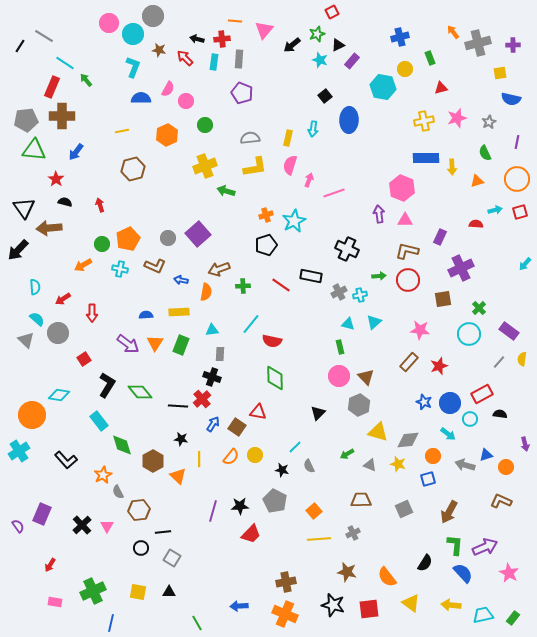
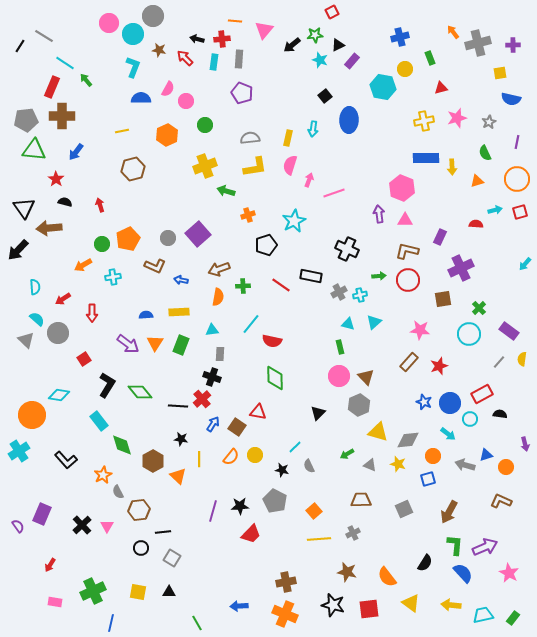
green star at (317, 34): moved 2 px left, 1 px down; rotated 14 degrees clockwise
orange cross at (266, 215): moved 18 px left
cyan cross at (120, 269): moved 7 px left, 8 px down; rotated 21 degrees counterclockwise
orange semicircle at (206, 292): moved 12 px right, 5 px down
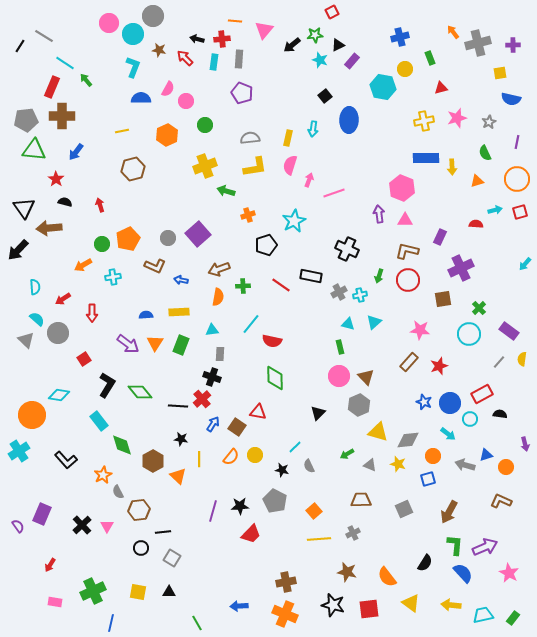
green arrow at (379, 276): rotated 112 degrees clockwise
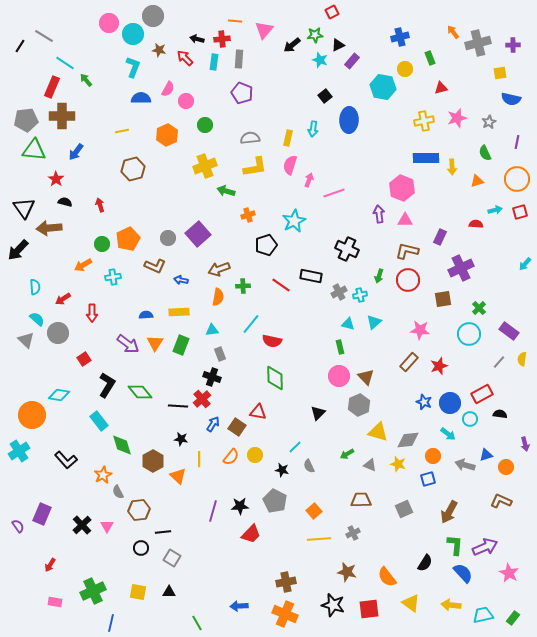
gray rectangle at (220, 354): rotated 24 degrees counterclockwise
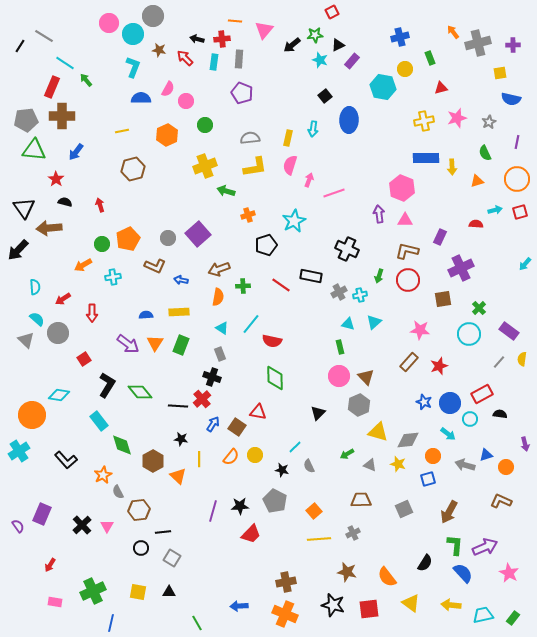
cyan triangle at (212, 330): moved 10 px right, 2 px up; rotated 40 degrees clockwise
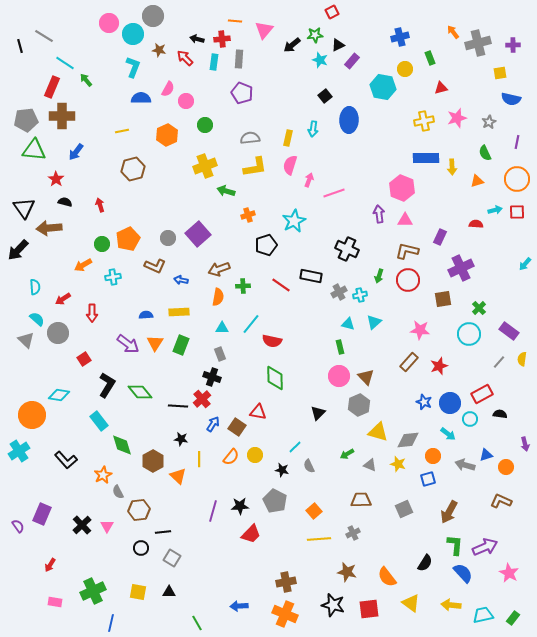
black line at (20, 46): rotated 48 degrees counterclockwise
red square at (520, 212): moved 3 px left; rotated 14 degrees clockwise
cyan triangle at (222, 328): rotated 32 degrees counterclockwise
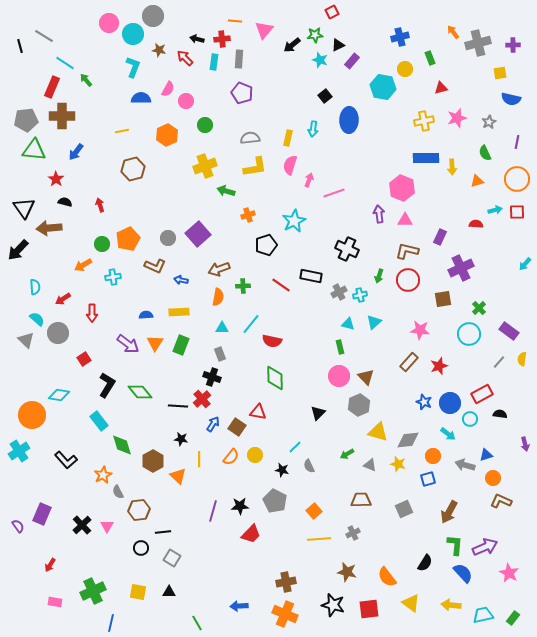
orange circle at (506, 467): moved 13 px left, 11 px down
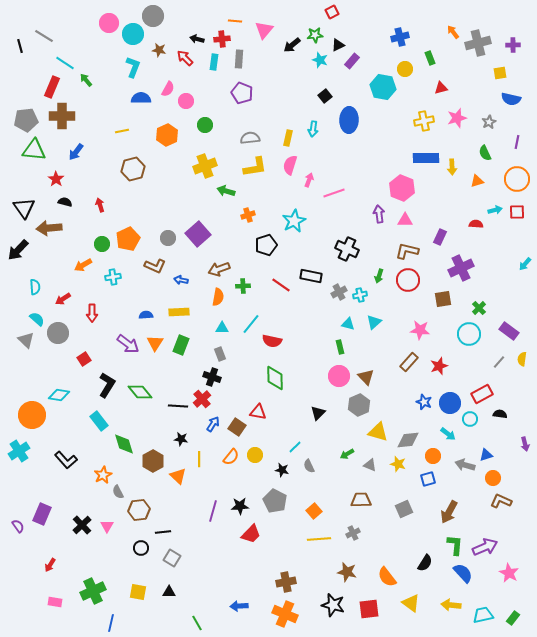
green diamond at (122, 445): moved 2 px right, 1 px up
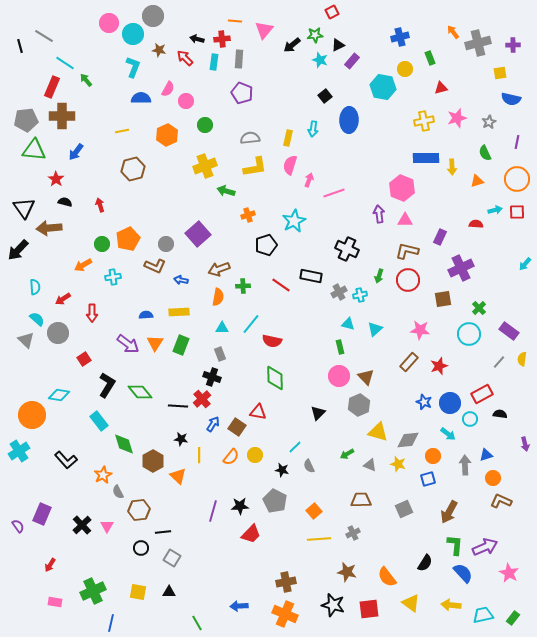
gray circle at (168, 238): moved 2 px left, 6 px down
cyan triangle at (374, 322): moved 1 px right, 7 px down
yellow line at (199, 459): moved 4 px up
gray arrow at (465, 465): rotated 72 degrees clockwise
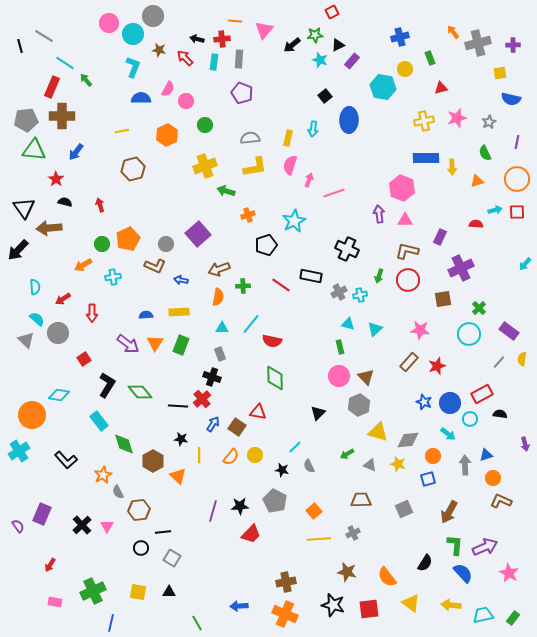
red star at (439, 366): moved 2 px left
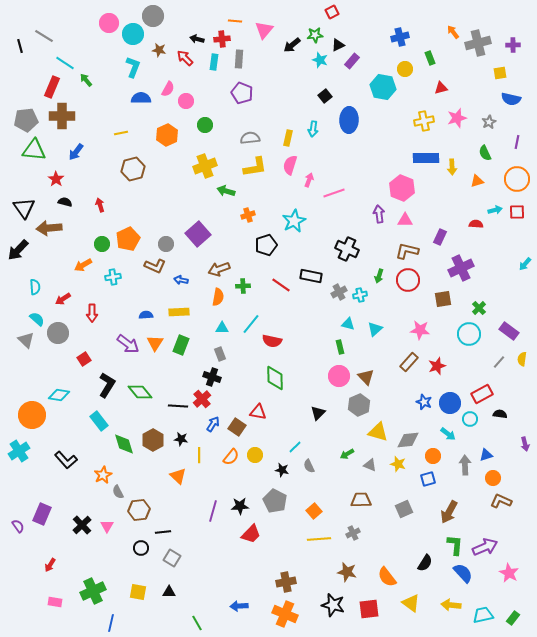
yellow line at (122, 131): moved 1 px left, 2 px down
brown hexagon at (153, 461): moved 21 px up
